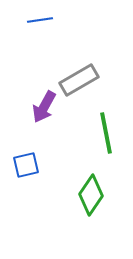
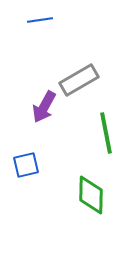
green diamond: rotated 33 degrees counterclockwise
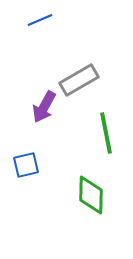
blue line: rotated 15 degrees counterclockwise
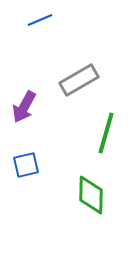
purple arrow: moved 20 px left
green line: rotated 27 degrees clockwise
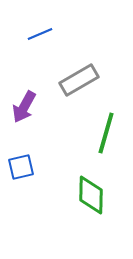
blue line: moved 14 px down
blue square: moved 5 px left, 2 px down
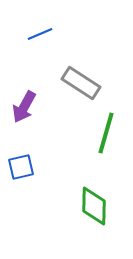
gray rectangle: moved 2 px right, 3 px down; rotated 63 degrees clockwise
green diamond: moved 3 px right, 11 px down
